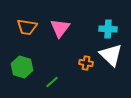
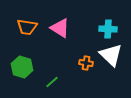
pink triangle: rotated 35 degrees counterclockwise
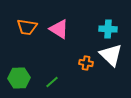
pink triangle: moved 1 px left, 1 px down
green hexagon: moved 3 px left, 11 px down; rotated 20 degrees counterclockwise
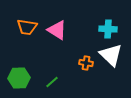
pink triangle: moved 2 px left, 1 px down
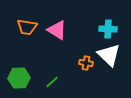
white triangle: moved 2 px left
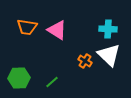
orange cross: moved 1 px left, 2 px up; rotated 24 degrees clockwise
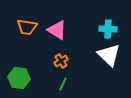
orange cross: moved 24 px left; rotated 24 degrees clockwise
green hexagon: rotated 10 degrees clockwise
green line: moved 11 px right, 2 px down; rotated 24 degrees counterclockwise
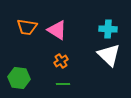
green line: rotated 64 degrees clockwise
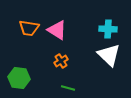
orange trapezoid: moved 2 px right, 1 px down
green line: moved 5 px right, 4 px down; rotated 16 degrees clockwise
